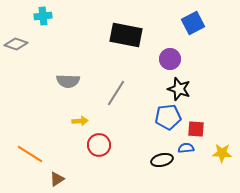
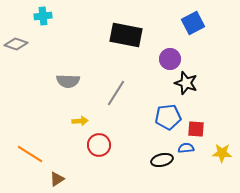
black star: moved 7 px right, 6 px up
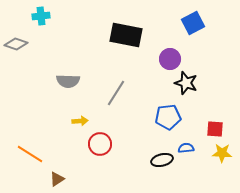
cyan cross: moved 2 px left
red square: moved 19 px right
red circle: moved 1 px right, 1 px up
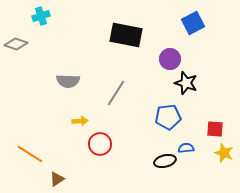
cyan cross: rotated 12 degrees counterclockwise
yellow star: moved 2 px right; rotated 18 degrees clockwise
black ellipse: moved 3 px right, 1 px down
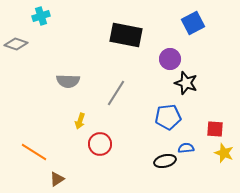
yellow arrow: rotated 112 degrees clockwise
orange line: moved 4 px right, 2 px up
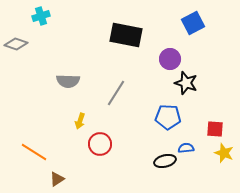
blue pentagon: rotated 10 degrees clockwise
